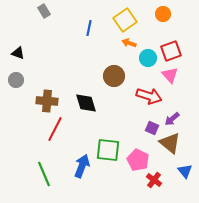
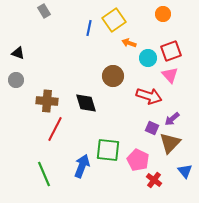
yellow square: moved 11 px left
brown circle: moved 1 px left
brown triangle: rotated 35 degrees clockwise
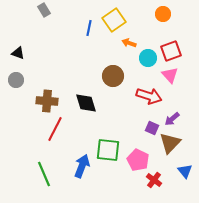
gray rectangle: moved 1 px up
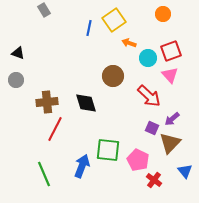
red arrow: rotated 25 degrees clockwise
brown cross: moved 1 px down; rotated 10 degrees counterclockwise
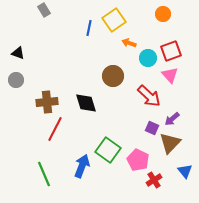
green square: rotated 30 degrees clockwise
red cross: rotated 21 degrees clockwise
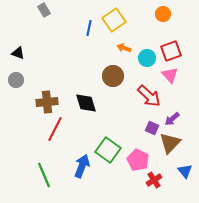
orange arrow: moved 5 px left, 5 px down
cyan circle: moved 1 px left
green line: moved 1 px down
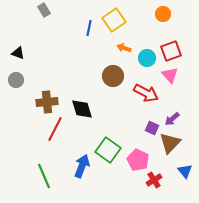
red arrow: moved 3 px left, 3 px up; rotated 15 degrees counterclockwise
black diamond: moved 4 px left, 6 px down
green line: moved 1 px down
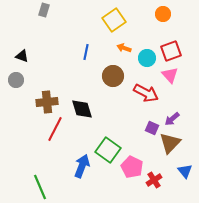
gray rectangle: rotated 48 degrees clockwise
blue line: moved 3 px left, 24 px down
black triangle: moved 4 px right, 3 px down
pink pentagon: moved 6 px left, 7 px down
green line: moved 4 px left, 11 px down
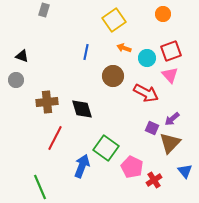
red line: moved 9 px down
green square: moved 2 px left, 2 px up
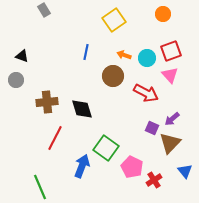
gray rectangle: rotated 48 degrees counterclockwise
orange arrow: moved 7 px down
